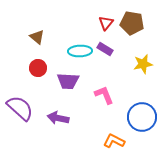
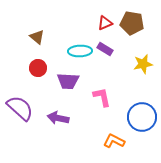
red triangle: moved 1 px left; rotated 28 degrees clockwise
pink L-shape: moved 2 px left, 2 px down; rotated 10 degrees clockwise
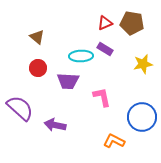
cyan ellipse: moved 1 px right, 5 px down
purple arrow: moved 3 px left, 7 px down
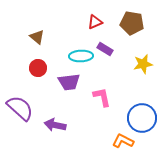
red triangle: moved 10 px left, 1 px up
purple trapezoid: moved 1 px right, 1 px down; rotated 10 degrees counterclockwise
blue circle: moved 1 px down
orange L-shape: moved 9 px right
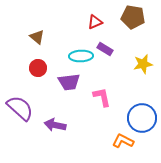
brown pentagon: moved 1 px right, 6 px up
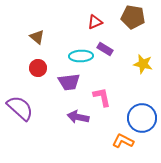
yellow star: rotated 24 degrees clockwise
purple arrow: moved 23 px right, 8 px up
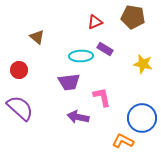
red circle: moved 19 px left, 2 px down
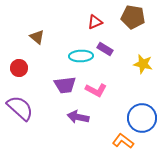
red circle: moved 2 px up
purple trapezoid: moved 4 px left, 3 px down
pink L-shape: moved 6 px left, 7 px up; rotated 130 degrees clockwise
orange L-shape: rotated 10 degrees clockwise
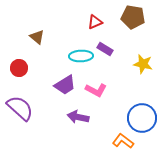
purple trapezoid: rotated 25 degrees counterclockwise
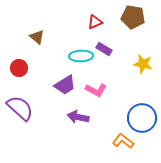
purple rectangle: moved 1 px left
